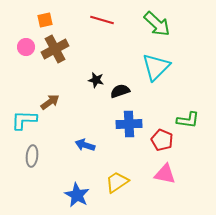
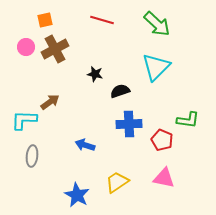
black star: moved 1 px left, 6 px up
pink triangle: moved 1 px left, 4 px down
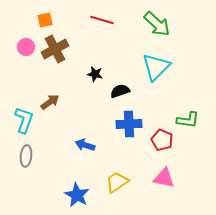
cyan L-shape: rotated 108 degrees clockwise
gray ellipse: moved 6 px left
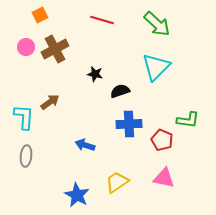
orange square: moved 5 px left, 5 px up; rotated 14 degrees counterclockwise
cyan L-shape: moved 3 px up; rotated 16 degrees counterclockwise
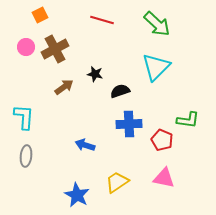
brown arrow: moved 14 px right, 15 px up
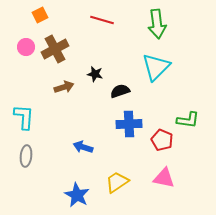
green arrow: rotated 40 degrees clockwise
brown arrow: rotated 18 degrees clockwise
blue arrow: moved 2 px left, 2 px down
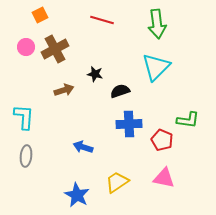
brown arrow: moved 3 px down
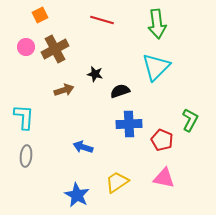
green L-shape: moved 2 px right; rotated 70 degrees counterclockwise
